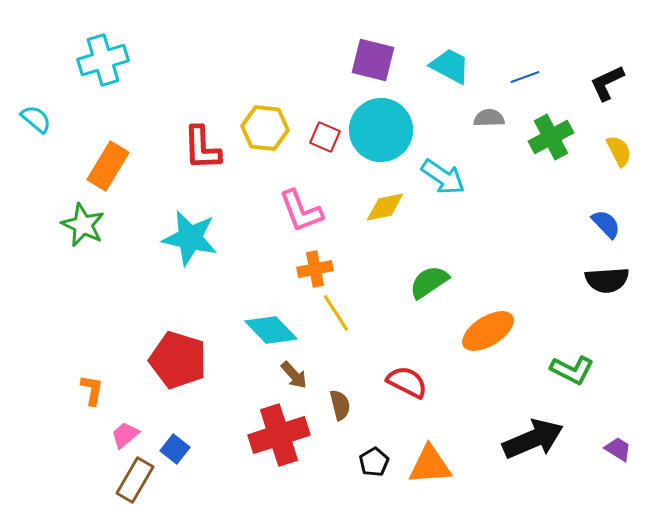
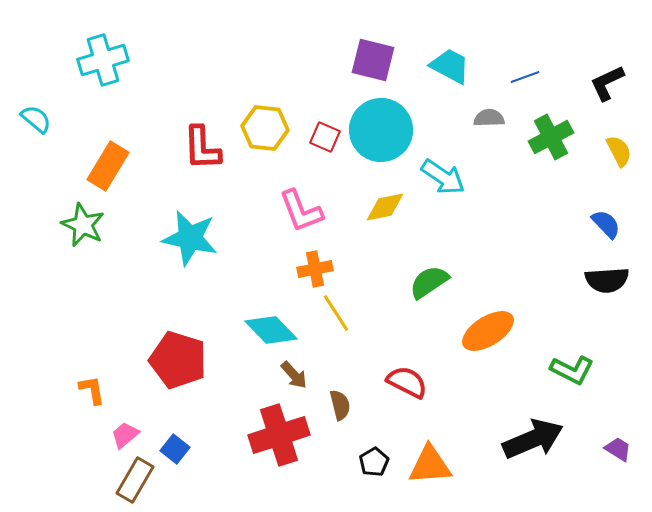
orange L-shape: rotated 20 degrees counterclockwise
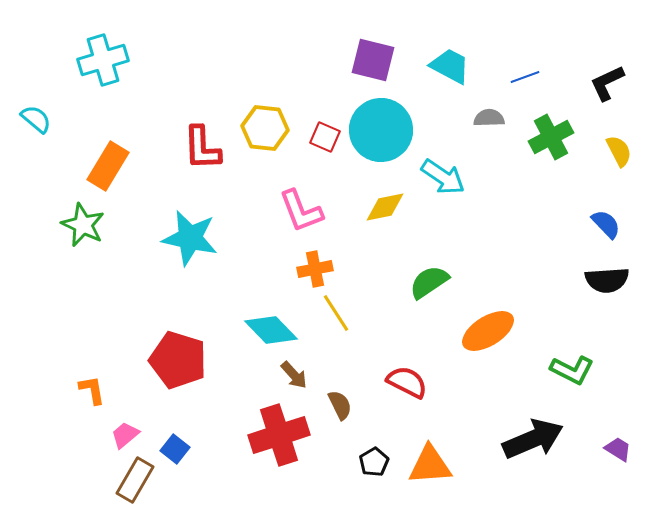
brown semicircle: rotated 12 degrees counterclockwise
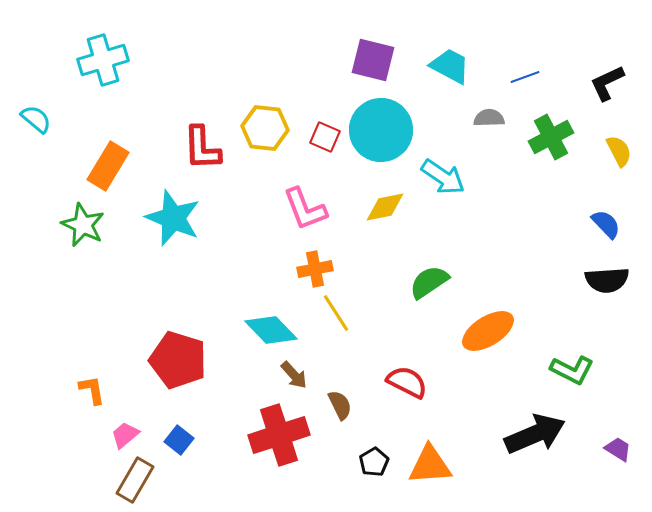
pink L-shape: moved 4 px right, 2 px up
cyan star: moved 17 px left, 20 px up; rotated 10 degrees clockwise
black arrow: moved 2 px right, 5 px up
blue square: moved 4 px right, 9 px up
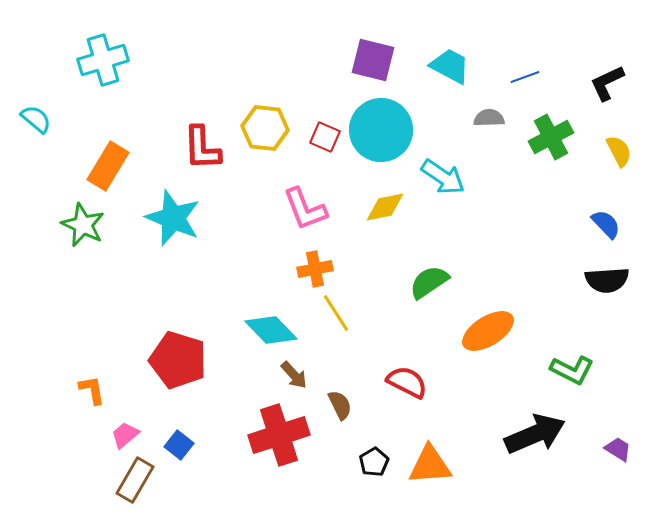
blue square: moved 5 px down
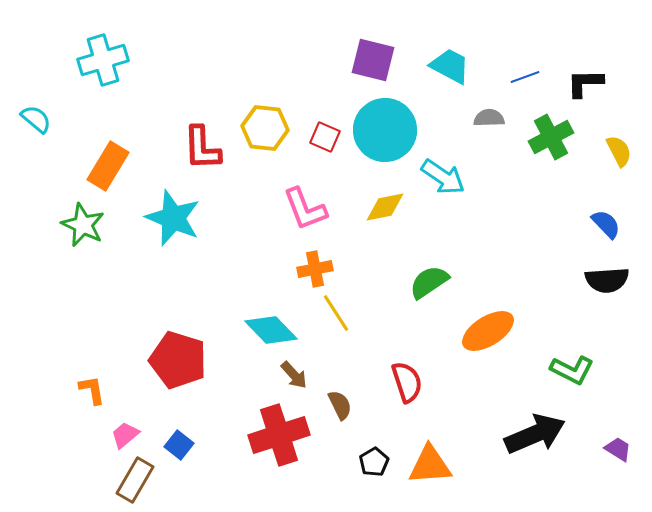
black L-shape: moved 22 px left; rotated 24 degrees clockwise
cyan circle: moved 4 px right
red semicircle: rotated 45 degrees clockwise
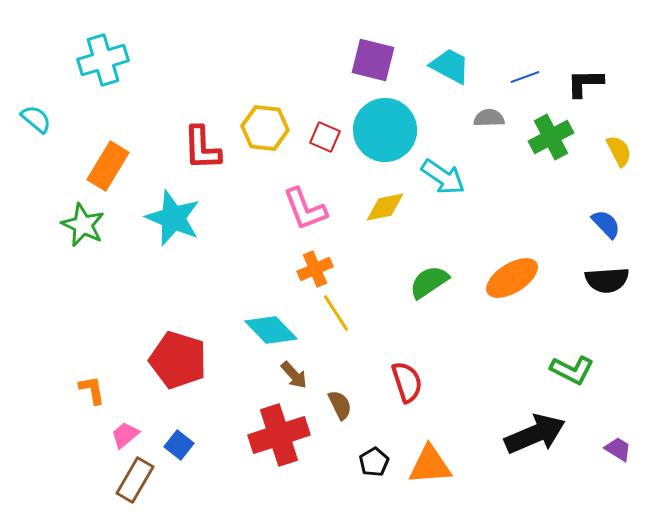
orange cross: rotated 12 degrees counterclockwise
orange ellipse: moved 24 px right, 53 px up
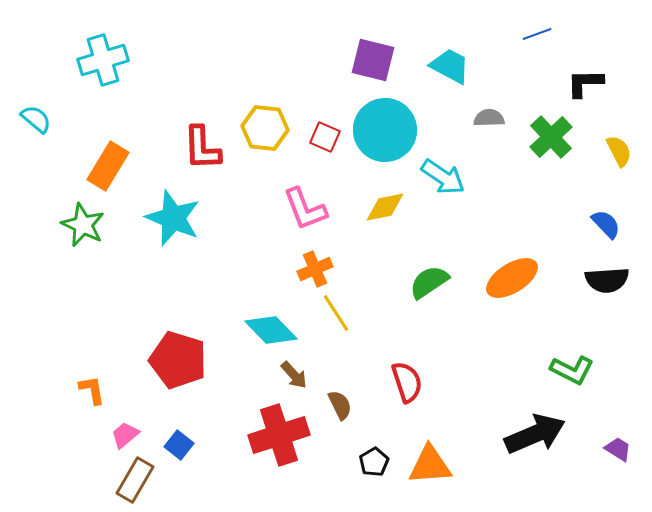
blue line: moved 12 px right, 43 px up
green cross: rotated 15 degrees counterclockwise
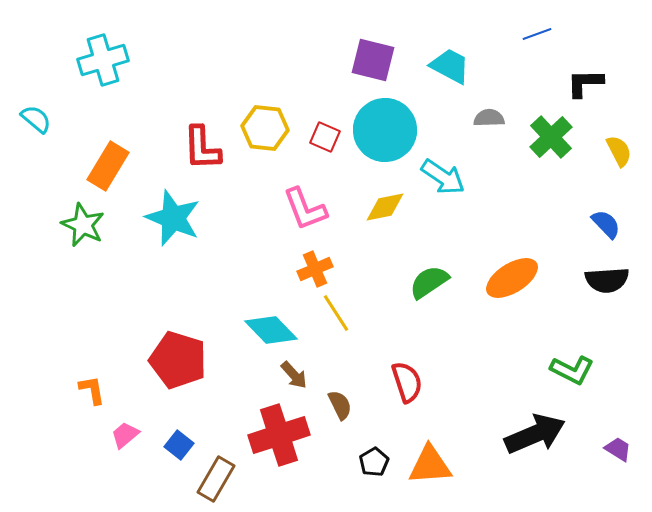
brown rectangle: moved 81 px right, 1 px up
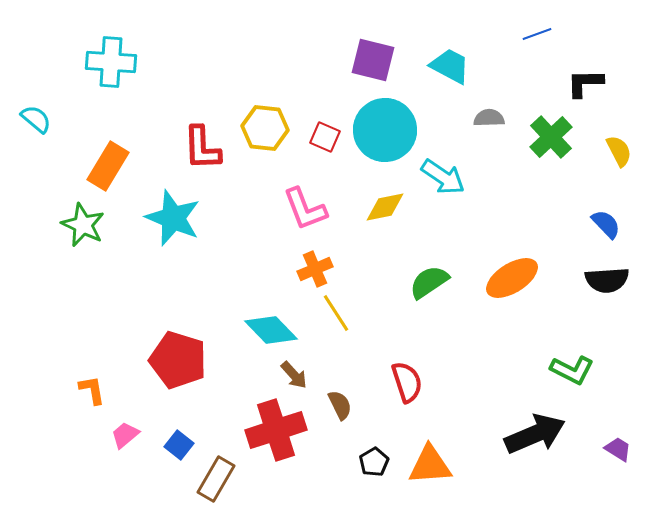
cyan cross: moved 8 px right, 2 px down; rotated 21 degrees clockwise
red cross: moved 3 px left, 5 px up
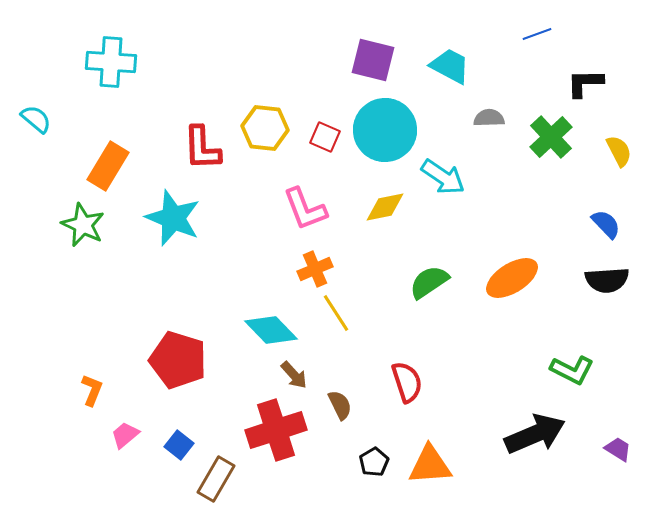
orange L-shape: rotated 32 degrees clockwise
